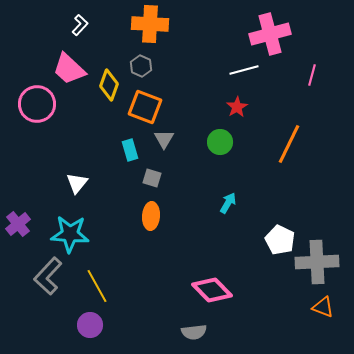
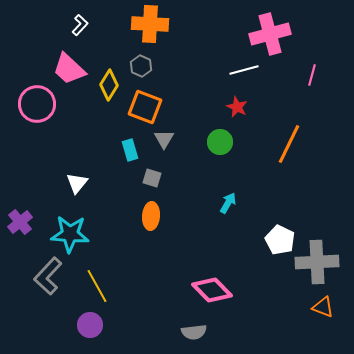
yellow diamond: rotated 12 degrees clockwise
red star: rotated 15 degrees counterclockwise
purple cross: moved 2 px right, 2 px up
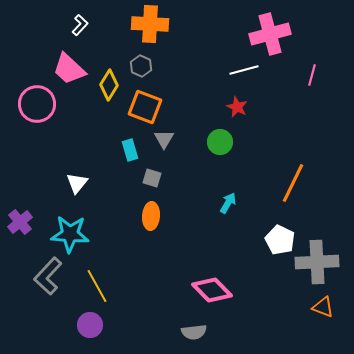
orange line: moved 4 px right, 39 px down
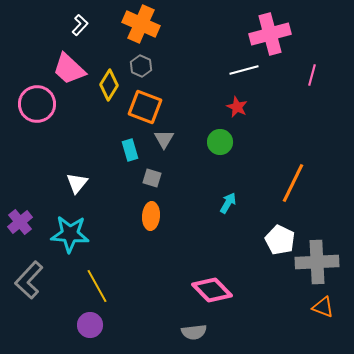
orange cross: moved 9 px left; rotated 21 degrees clockwise
gray L-shape: moved 19 px left, 4 px down
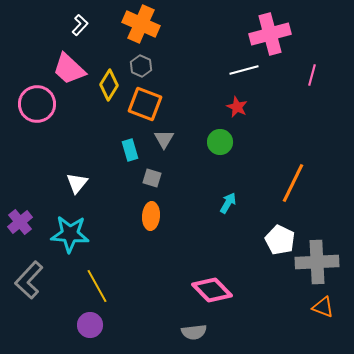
orange square: moved 3 px up
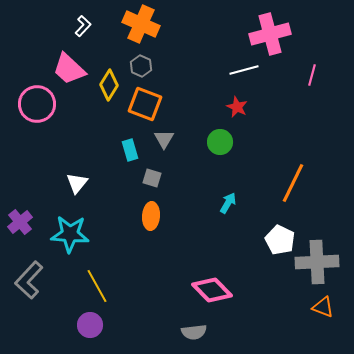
white L-shape: moved 3 px right, 1 px down
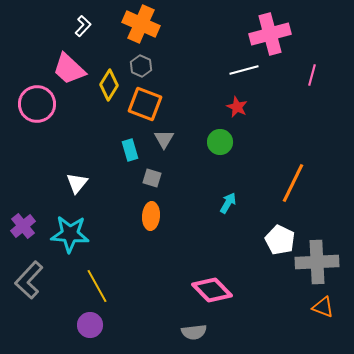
purple cross: moved 3 px right, 4 px down
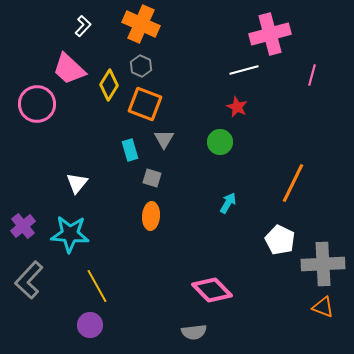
gray cross: moved 6 px right, 2 px down
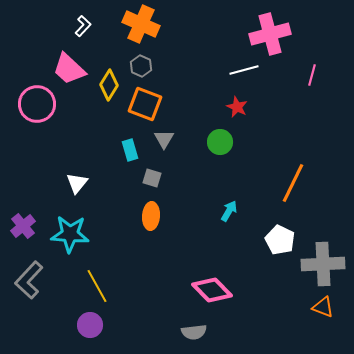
cyan arrow: moved 1 px right, 8 px down
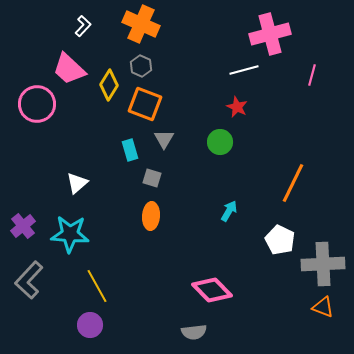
white triangle: rotated 10 degrees clockwise
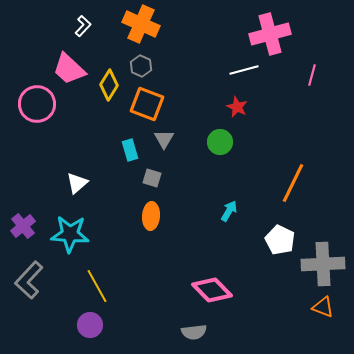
orange square: moved 2 px right
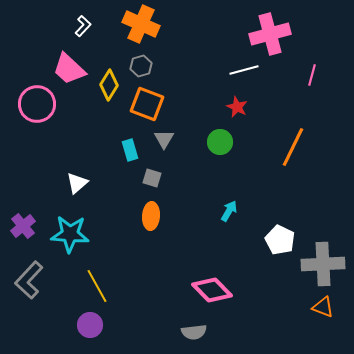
gray hexagon: rotated 20 degrees clockwise
orange line: moved 36 px up
